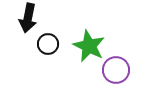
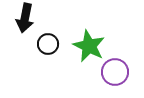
black arrow: moved 3 px left
purple circle: moved 1 px left, 2 px down
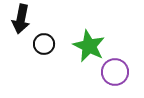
black arrow: moved 4 px left, 1 px down
black circle: moved 4 px left
